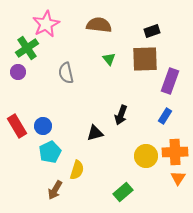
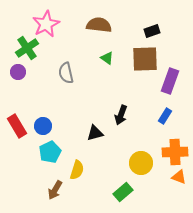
green triangle: moved 2 px left, 1 px up; rotated 16 degrees counterclockwise
yellow circle: moved 5 px left, 7 px down
orange triangle: moved 1 px right, 1 px up; rotated 42 degrees counterclockwise
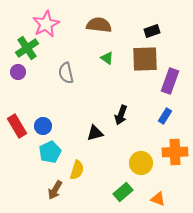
orange triangle: moved 21 px left, 22 px down
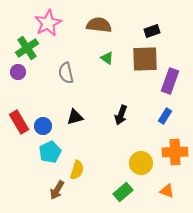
pink star: moved 2 px right, 1 px up
red rectangle: moved 2 px right, 4 px up
black triangle: moved 20 px left, 16 px up
brown arrow: moved 2 px right
orange triangle: moved 9 px right, 8 px up
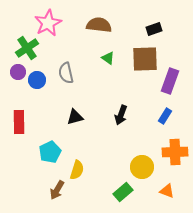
black rectangle: moved 2 px right, 2 px up
green triangle: moved 1 px right
red rectangle: rotated 30 degrees clockwise
blue circle: moved 6 px left, 46 px up
yellow circle: moved 1 px right, 4 px down
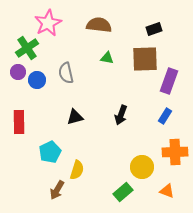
green triangle: moved 1 px left; rotated 24 degrees counterclockwise
purple rectangle: moved 1 px left
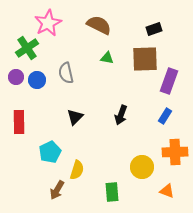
brown semicircle: rotated 20 degrees clockwise
purple circle: moved 2 px left, 5 px down
black triangle: rotated 30 degrees counterclockwise
green rectangle: moved 11 px left; rotated 54 degrees counterclockwise
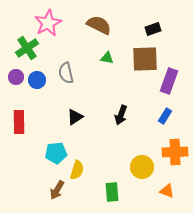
black rectangle: moved 1 px left
black triangle: rotated 12 degrees clockwise
cyan pentagon: moved 6 px right, 1 px down; rotated 20 degrees clockwise
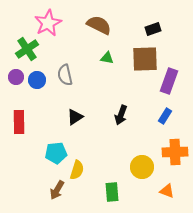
green cross: moved 1 px down
gray semicircle: moved 1 px left, 2 px down
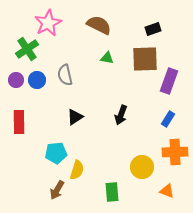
purple circle: moved 3 px down
blue rectangle: moved 3 px right, 3 px down
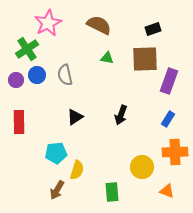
blue circle: moved 5 px up
